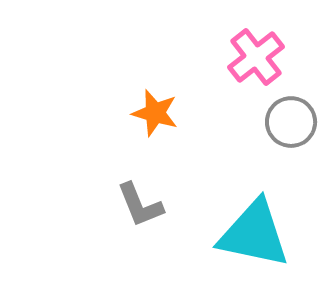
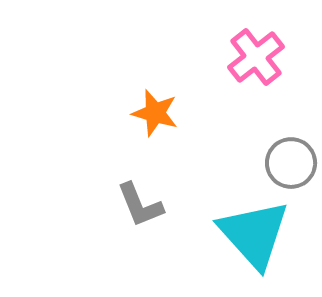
gray circle: moved 41 px down
cyan triangle: rotated 36 degrees clockwise
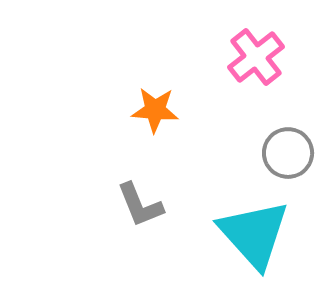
orange star: moved 3 px up; rotated 12 degrees counterclockwise
gray circle: moved 3 px left, 10 px up
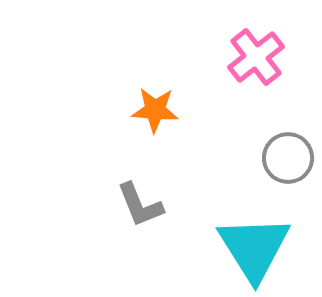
gray circle: moved 5 px down
cyan triangle: moved 14 px down; rotated 10 degrees clockwise
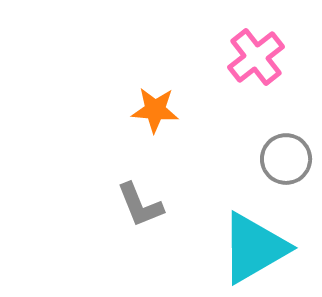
gray circle: moved 2 px left, 1 px down
cyan triangle: rotated 32 degrees clockwise
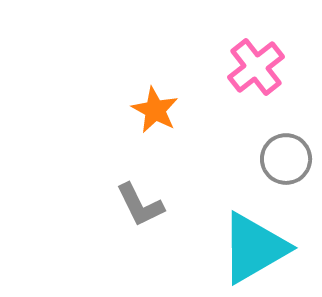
pink cross: moved 10 px down
orange star: rotated 24 degrees clockwise
gray L-shape: rotated 4 degrees counterclockwise
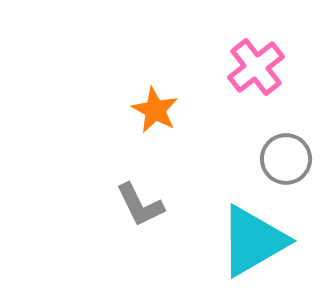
cyan triangle: moved 1 px left, 7 px up
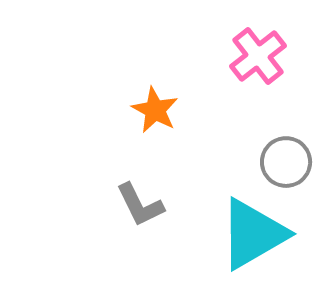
pink cross: moved 2 px right, 11 px up
gray circle: moved 3 px down
cyan triangle: moved 7 px up
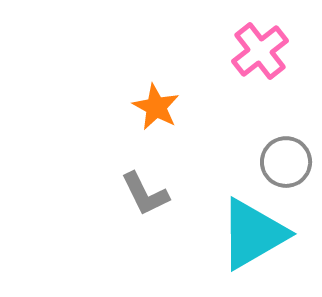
pink cross: moved 2 px right, 5 px up
orange star: moved 1 px right, 3 px up
gray L-shape: moved 5 px right, 11 px up
